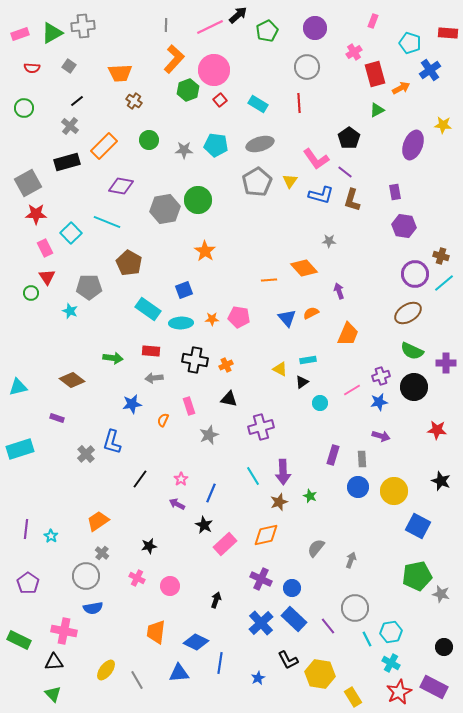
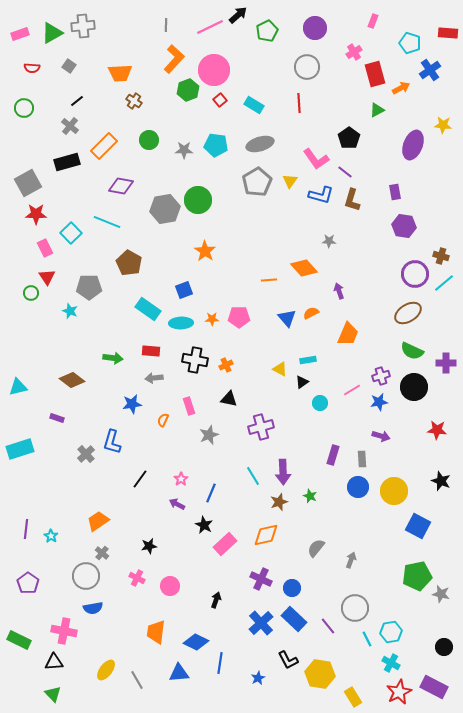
cyan rectangle at (258, 104): moved 4 px left, 1 px down
pink pentagon at (239, 317): rotated 10 degrees counterclockwise
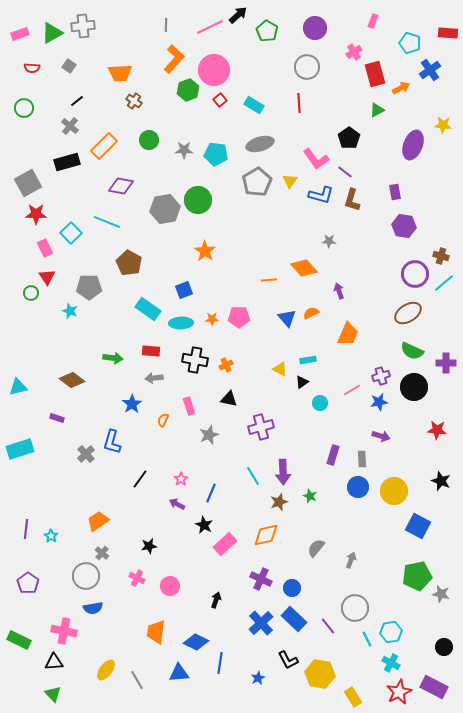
green pentagon at (267, 31): rotated 15 degrees counterclockwise
cyan pentagon at (216, 145): moved 9 px down
blue star at (132, 404): rotated 24 degrees counterclockwise
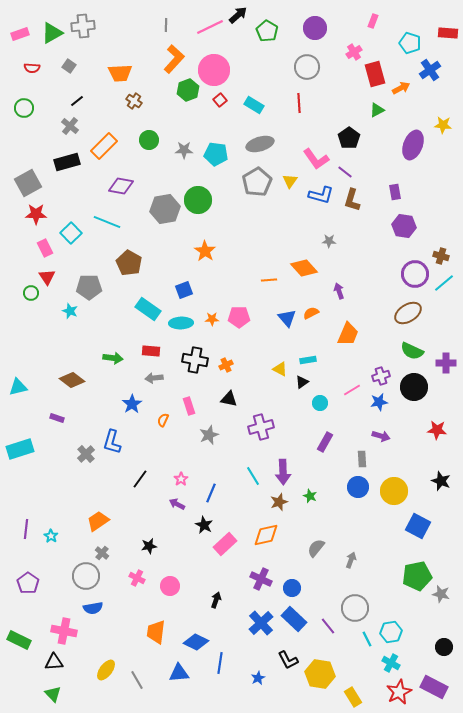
purple rectangle at (333, 455): moved 8 px left, 13 px up; rotated 12 degrees clockwise
